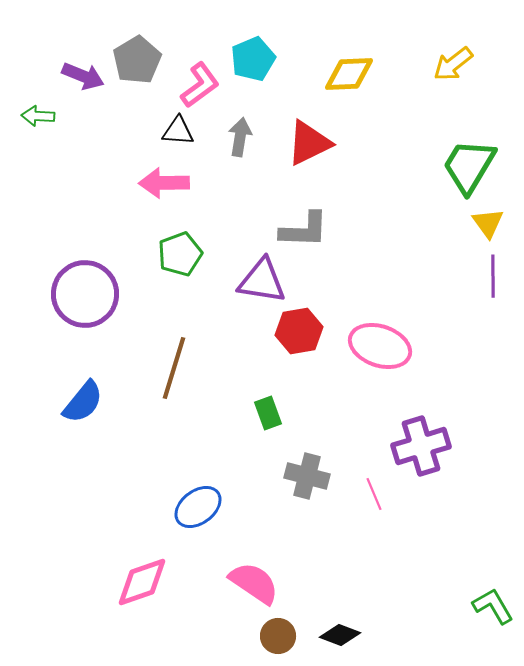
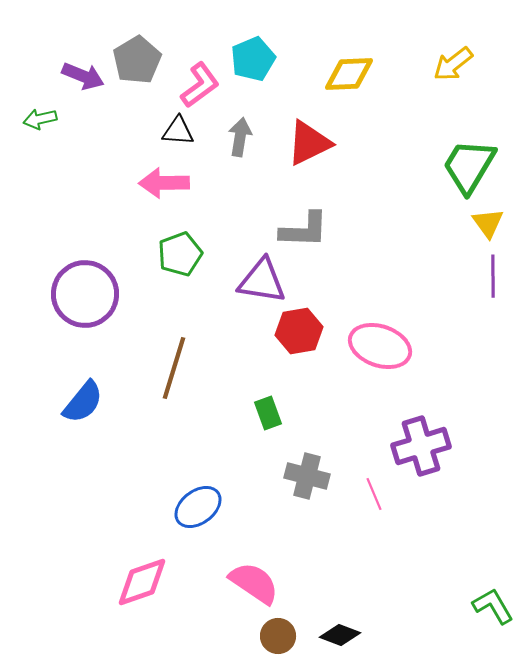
green arrow: moved 2 px right, 3 px down; rotated 16 degrees counterclockwise
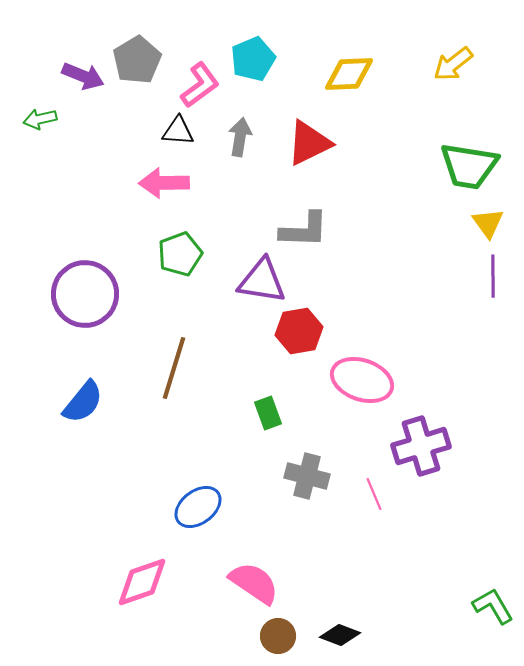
green trapezoid: rotated 112 degrees counterclockwise
pink ellipse: moved 18 px left, 34 px down
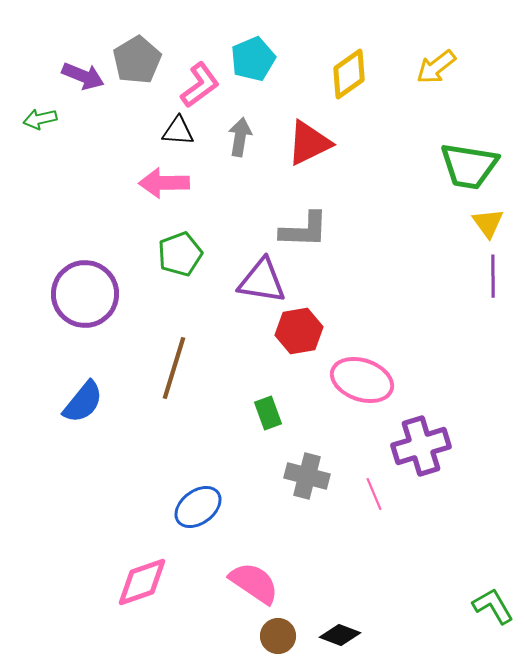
yellow arrow: moved 17 px left, 3 px down
yellow diamond: rotated 33 degrees counterclockwise
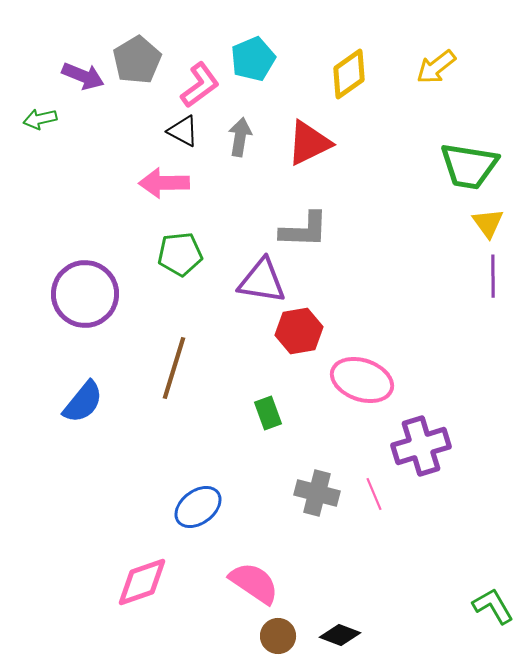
black triangle: moved 5 px right; rotated 24 degrees clockwise
green pentagon: rotated 15 degrees clockwise
gray cross: moved 10 px right, 17 px down
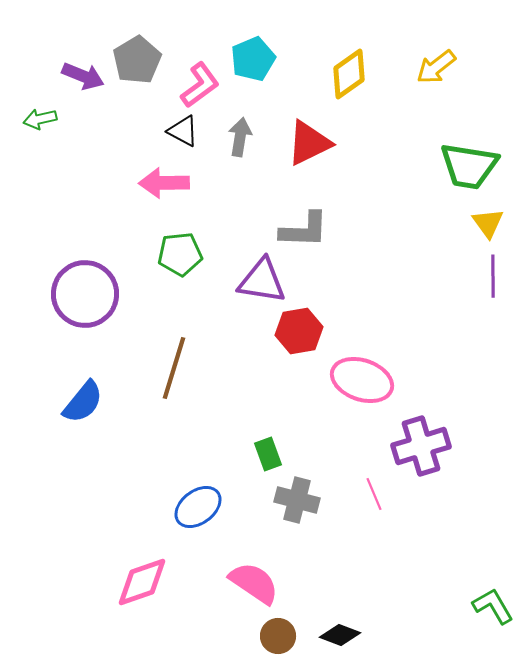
green rectangle: moved 41 px down
gray cross: moved 20 px left, 7 px down
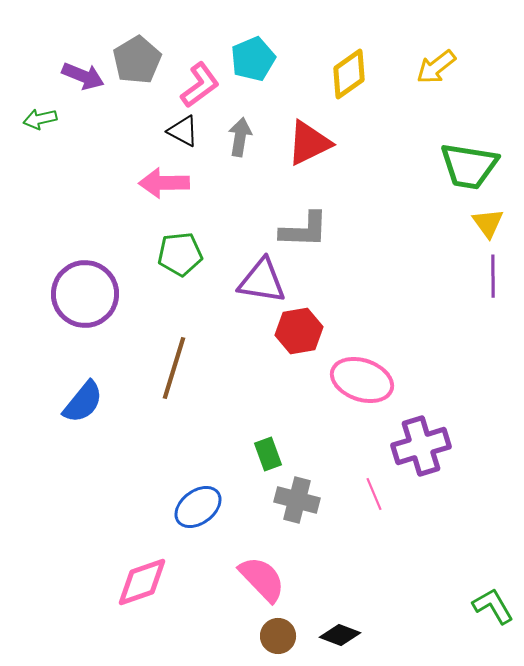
pink semicircle: moved 8 px right, 4 px up; rotated 12 degrees clockwise
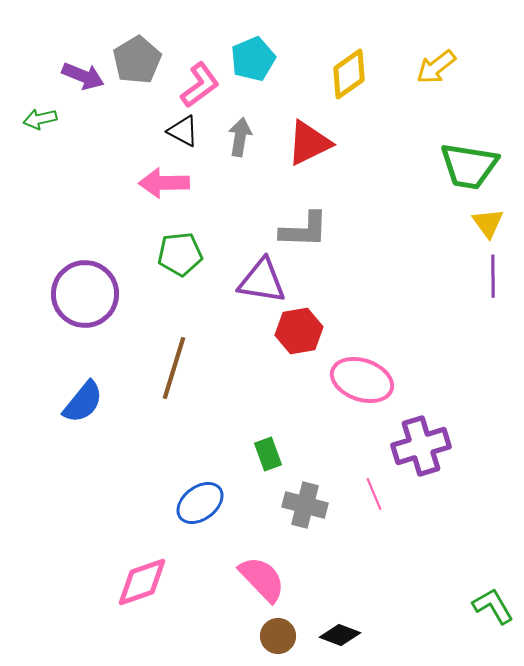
gray cross: moved 8 px right, 5 px down
blue ellipse: moved 2 px right, 4 px up
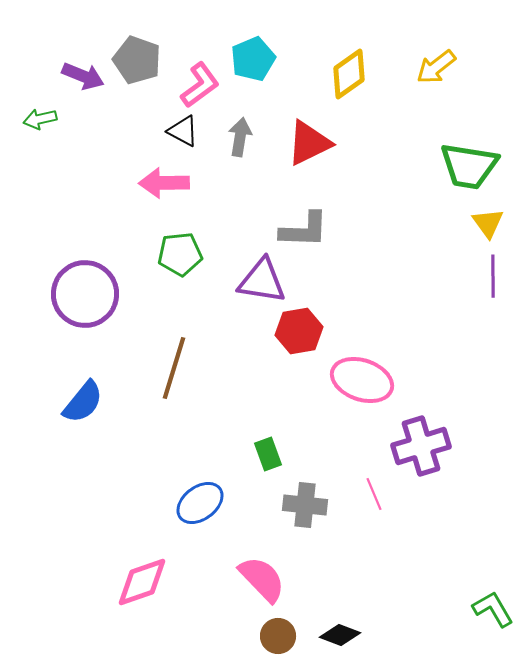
gray pentagon: rotated 21 degrees counterclockwise
gray cross: rotated 9 degrees counterclockwise
green L-shape: moved 3 px down
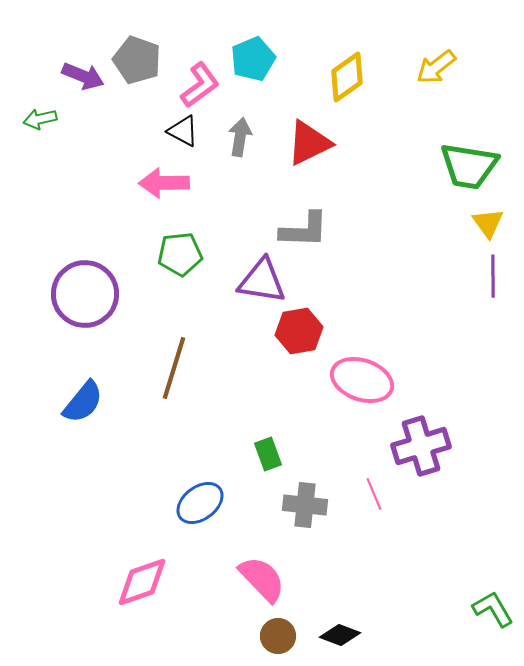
yellow diamond: moved 2 px left, 3 px down
